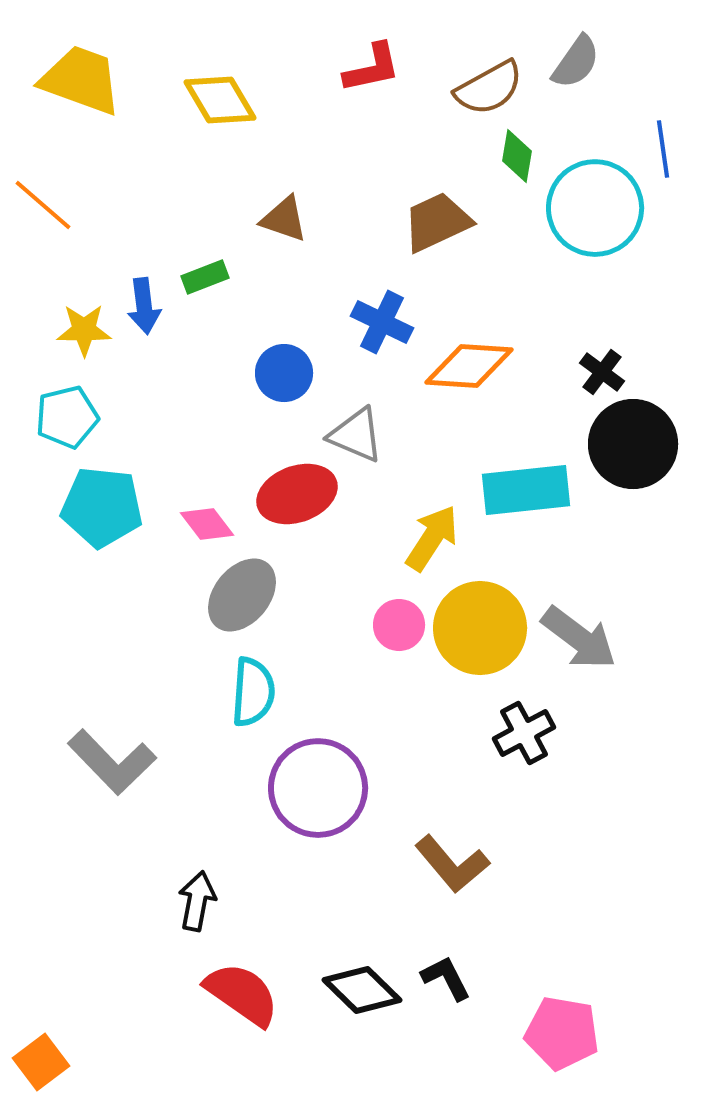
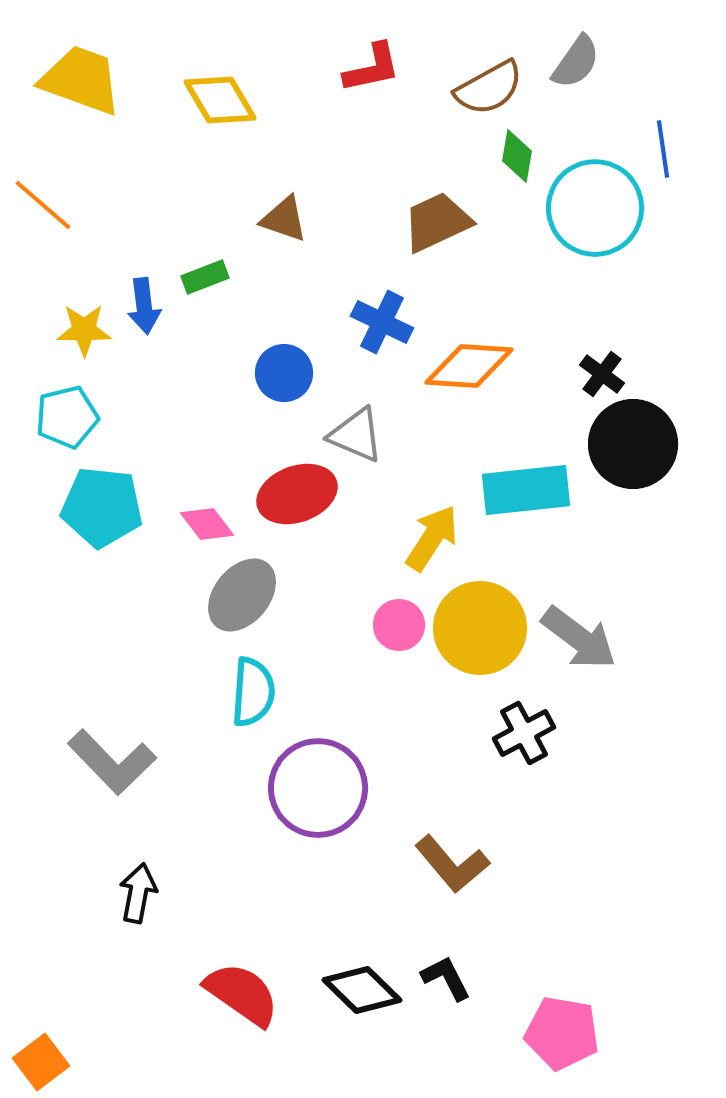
black cross at (602, 372): moved 2 px down
black arrow at (197, 901): moved 59 px left, 8 px up
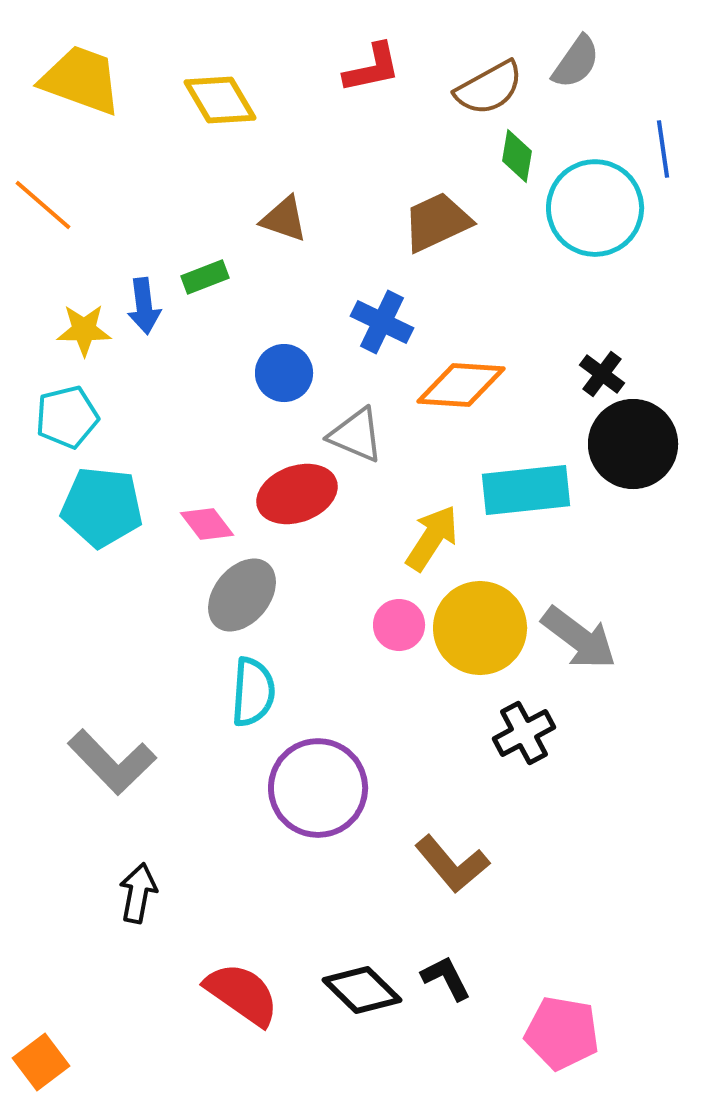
orange diamond at (469, 366): moved 8 px left, 19 px down
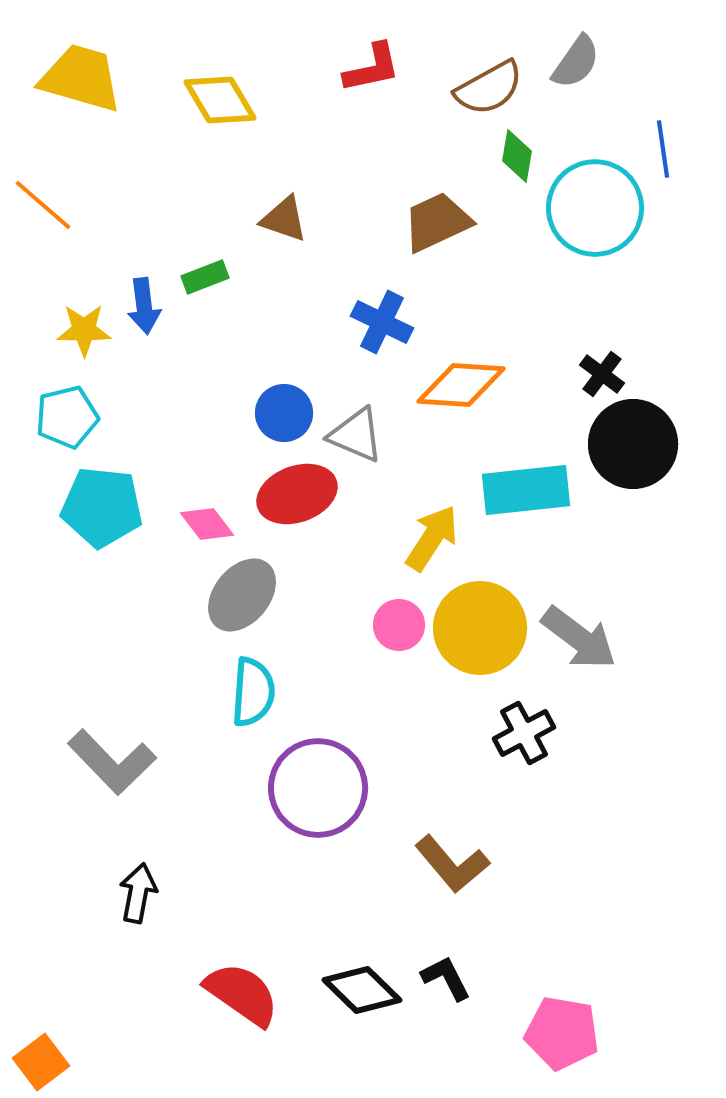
yellow trapezoid at (81, 80): moved 2 px up; rotated 4 degrees counterclockwise
blue circle at (284, 373): moved 40 px down
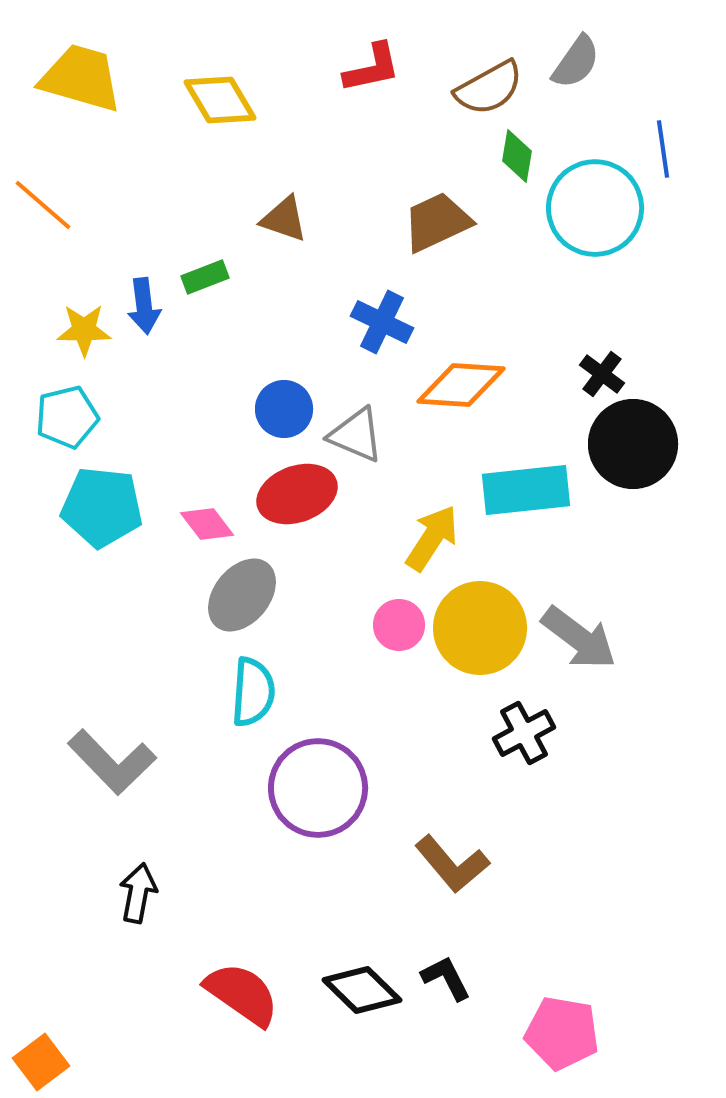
blue circle at (284, 413): moved 4 px up
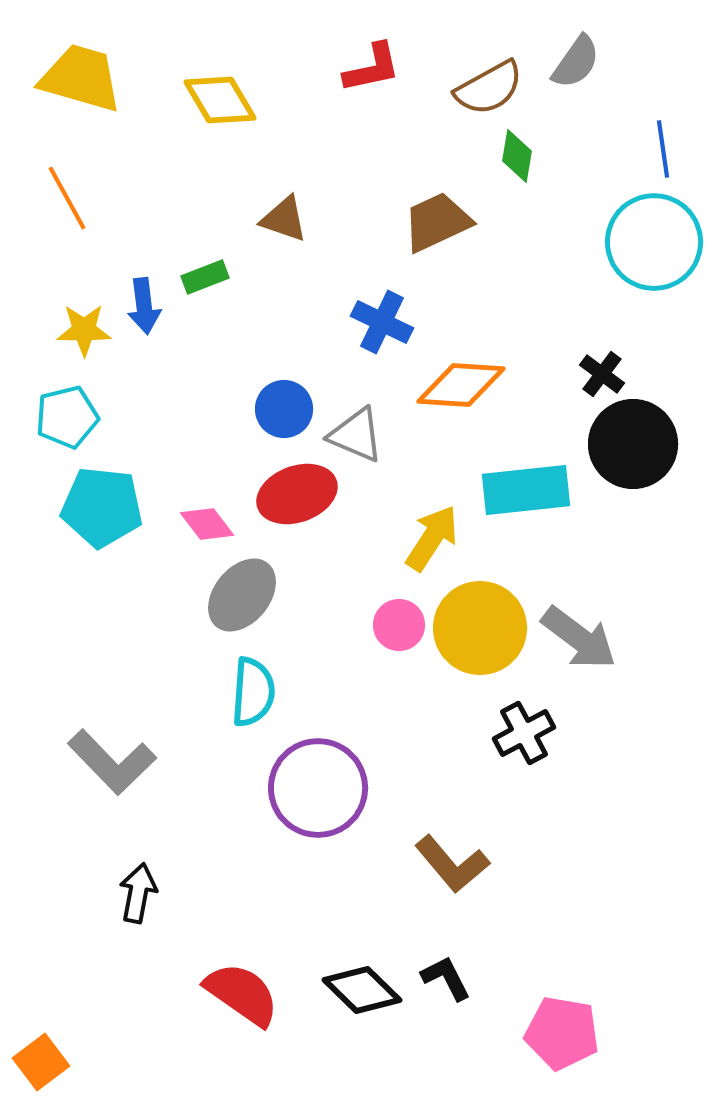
orange line at (43, 205): moved 24 px right, 7 px up; rotated 20 degrees clockwise
cyan circle at (595, 208): moved 59 px right, 34 px down
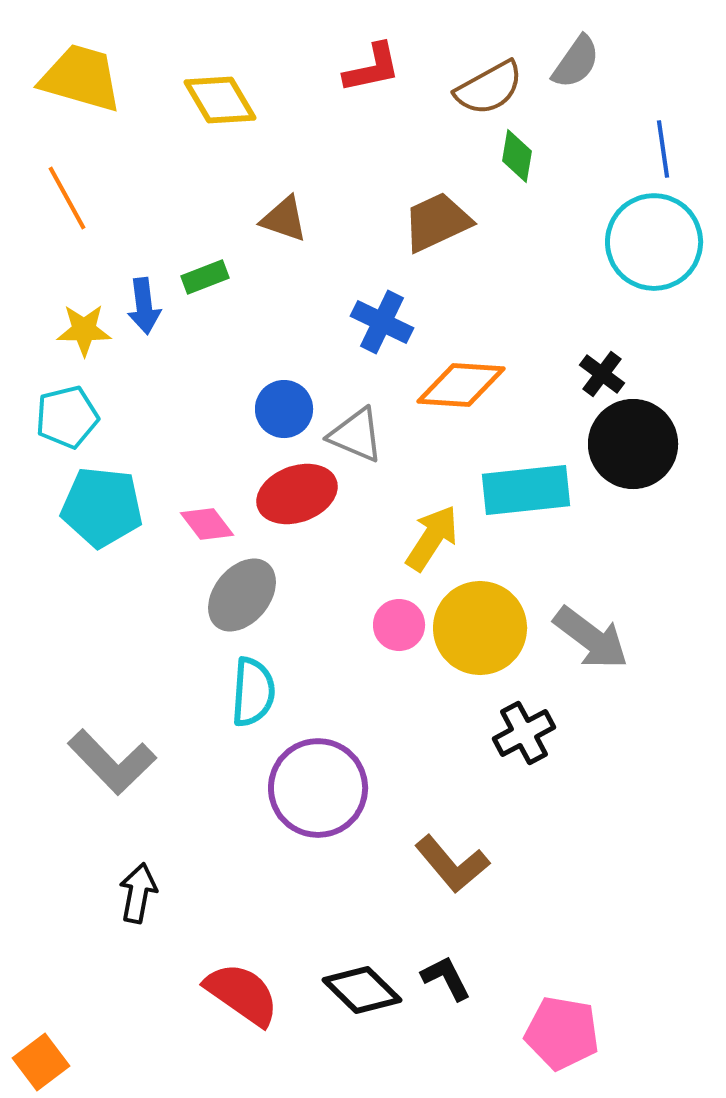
gray arrow at (579, 638): moved 12 px right
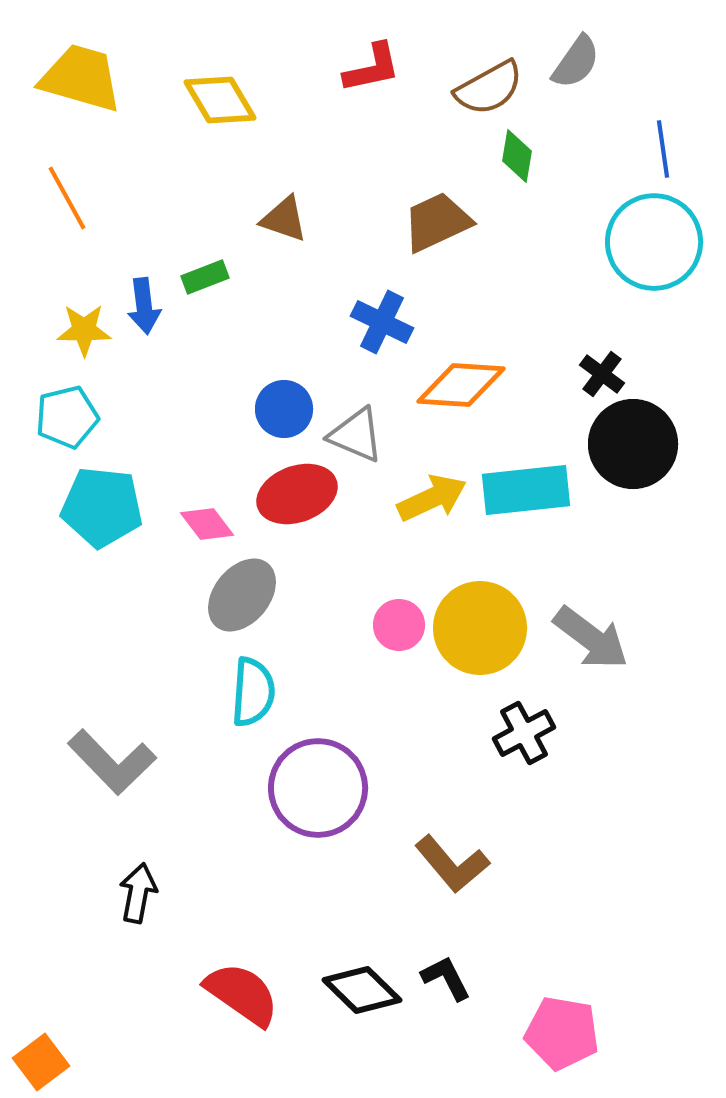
yellow arrow at (432, 538): moved 40 px up; rotated 32 degrees clockwise
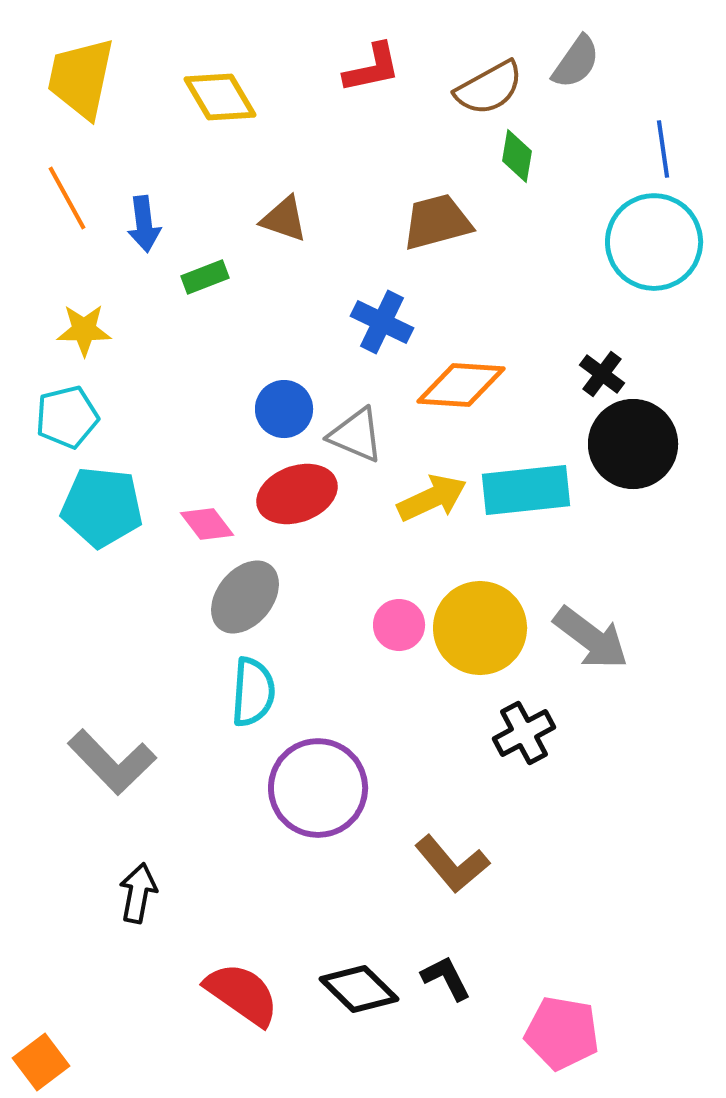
yellow trapezoid at (81, 78): rotated 94 degrees counterclockwise
yellow diamond at (220, 100): moved 3 px up
brown trapezoid at (437, 222): rotated 10 degrees clockwise
blue arrow at (144, 306): moved 82 px up
gray ellipse at (242, 595): moved 3 px right, 2 px down
black diamond at (362, 990): moved 3 px left, 1 px up
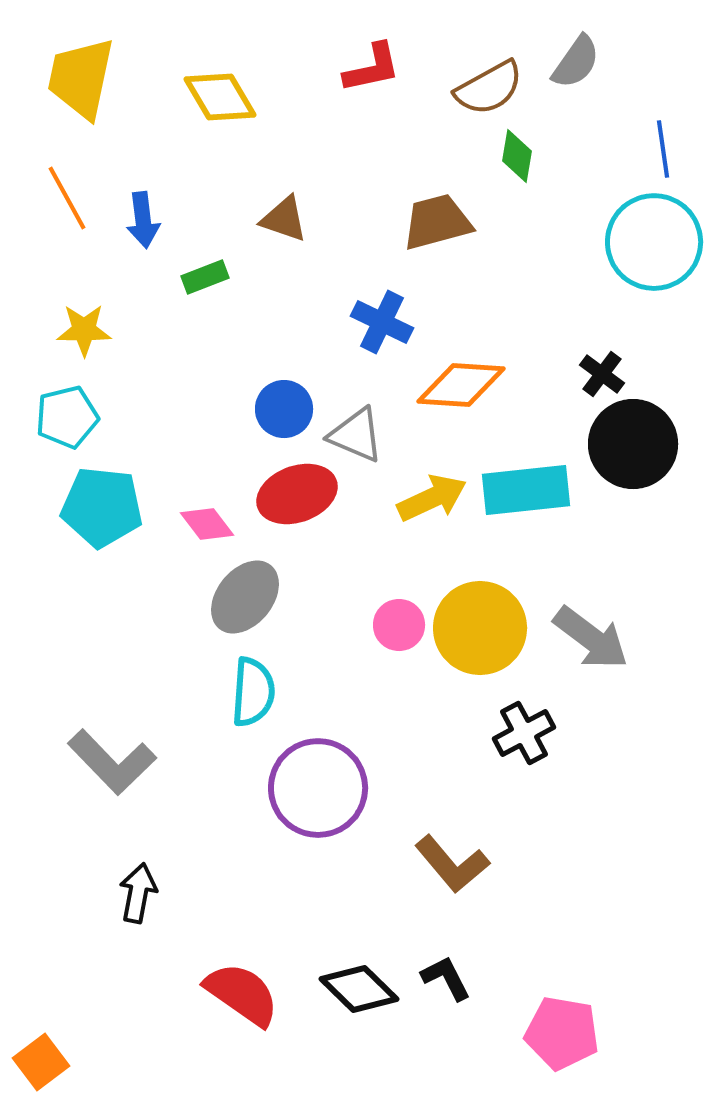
blue arrow at (144, 224): moved 1 px left, 4 px up
